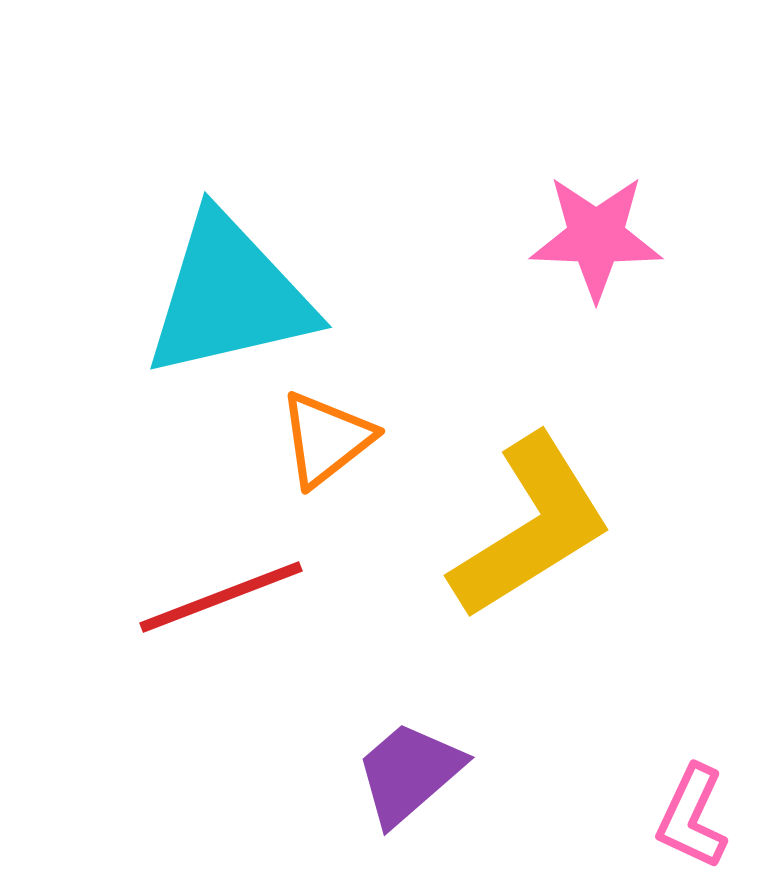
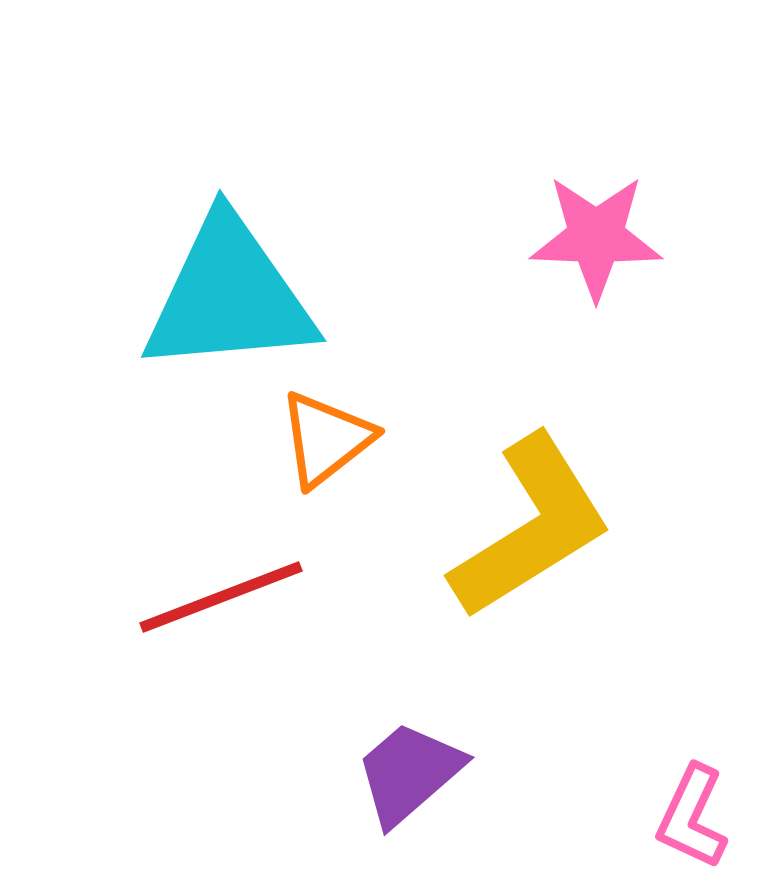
cyan triangle: rotated 8 degrees clockwise
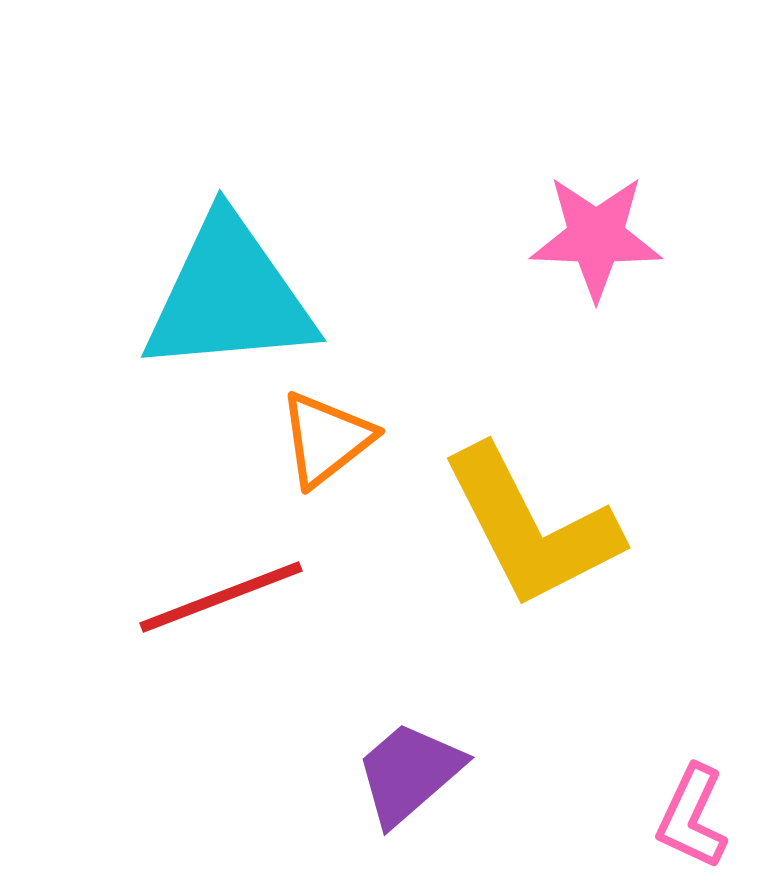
yellow L-shape: rotated 95 degrees clockwise
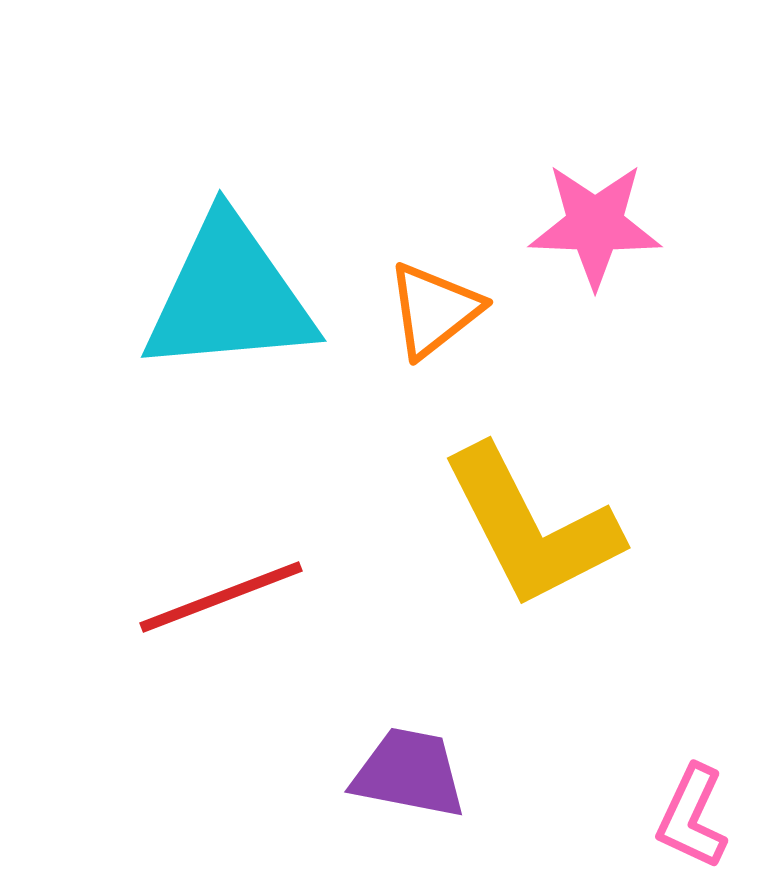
pink star: moved 1 px left, 12 px up
orange triangle: moved 108 px right, 129 px up
purple trapezoid: rotated 52 degrees clockwise
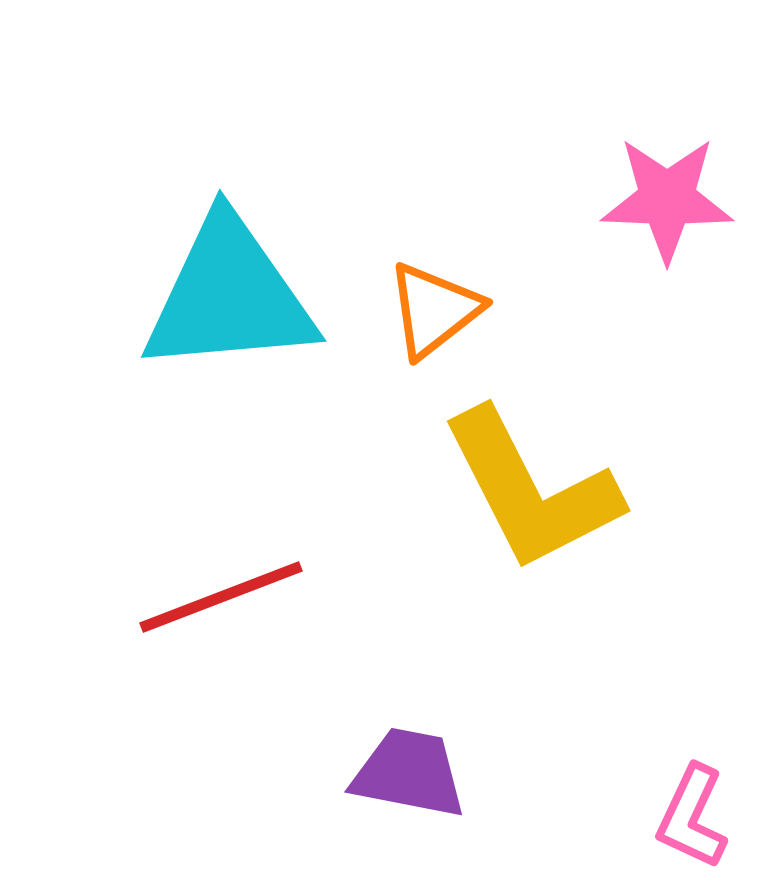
pink star: moved 72 px right, 26 px up
yellow L-shape: moved 37 px up
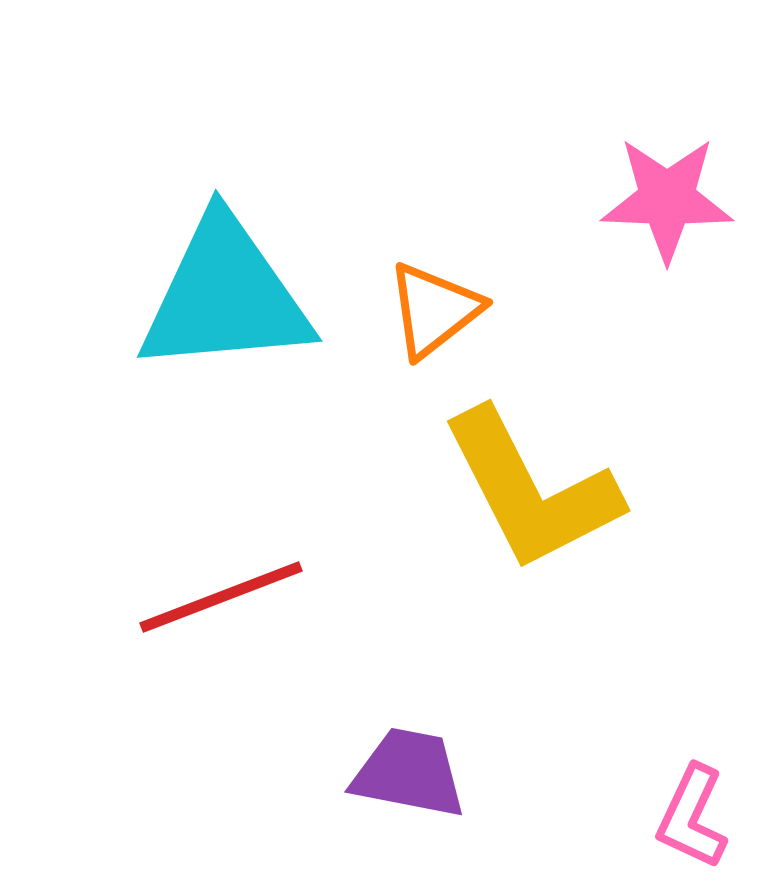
cyan triangle: moved 4 px left
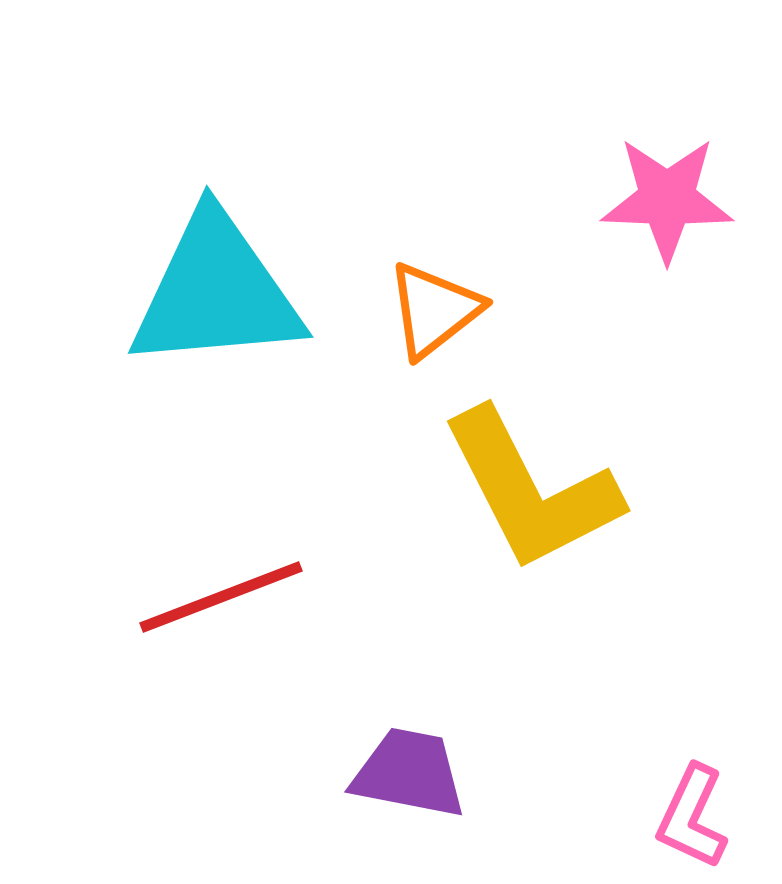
cyan triangle: moved 9 px left, 4 px up
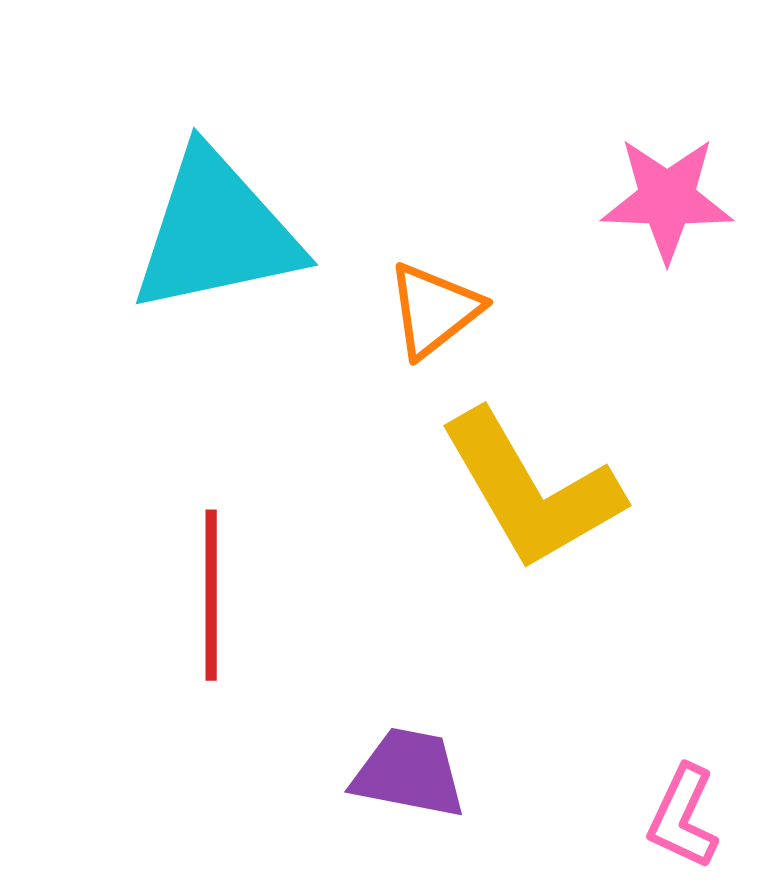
cyan triangle: moved 60 px up; rotated 7 degrees counterclockwise
yellow L-shape: rotated 3 degrees counterclockwise
red line: moved 10 px left, 2 px up; rotated 69 degrees counterclockwise
pink L-shape: moved 9 px left
